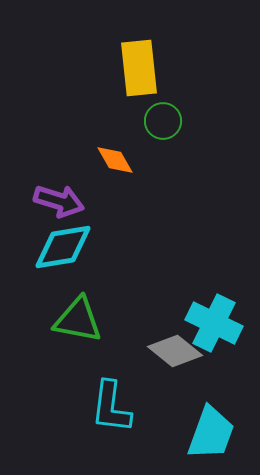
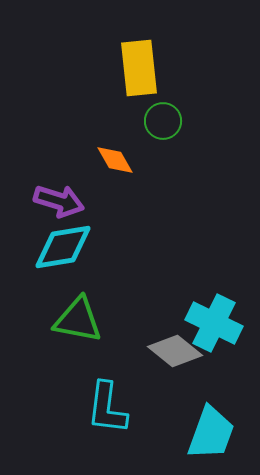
cyan L-shape: moved 4 px left, 1 px down
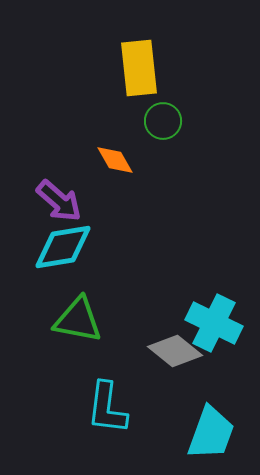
purple arrow: rotated 24 degrees clockwise
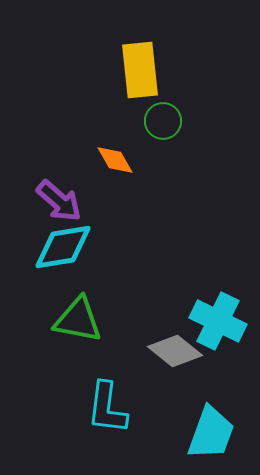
yellow rectangle: moved 1 px right, 2 px down
cyan cross: moved 4 px right, 2 px up
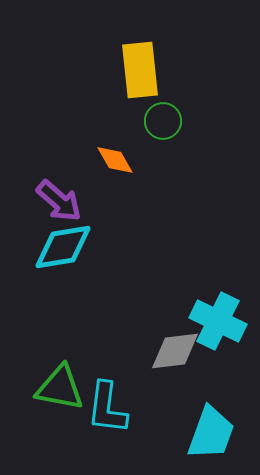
green triangle: moved 18 px left, 68 px down
gray diamond: rotated 46 degrees counterclockwise
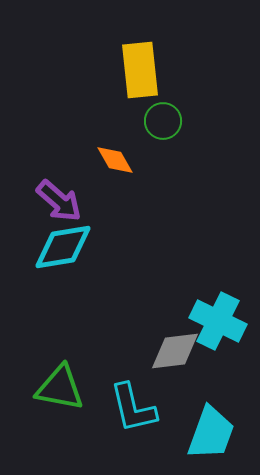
cyan L-shape: moved 26 px right; rotated 20 degrees counterclockwise
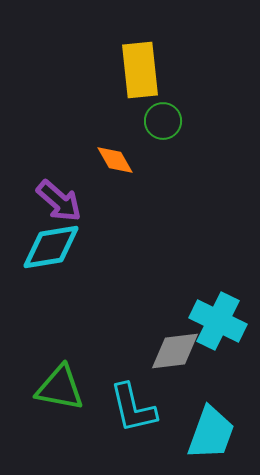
cyan diamond: moved 12 px left
